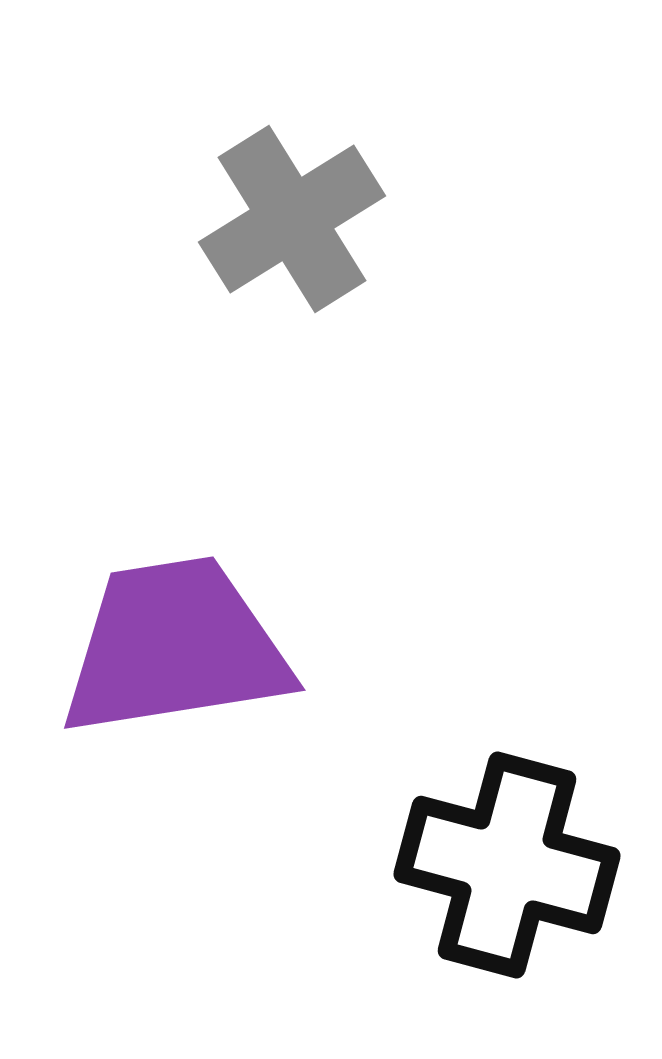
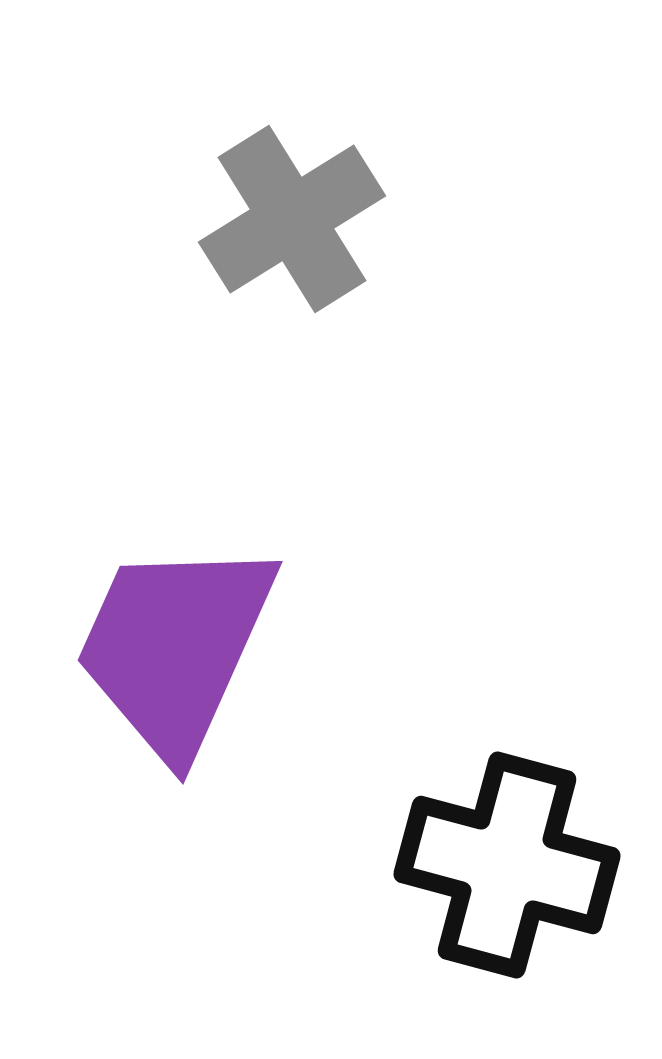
purple trapezoid: rotated 57 degrees counterclockwise
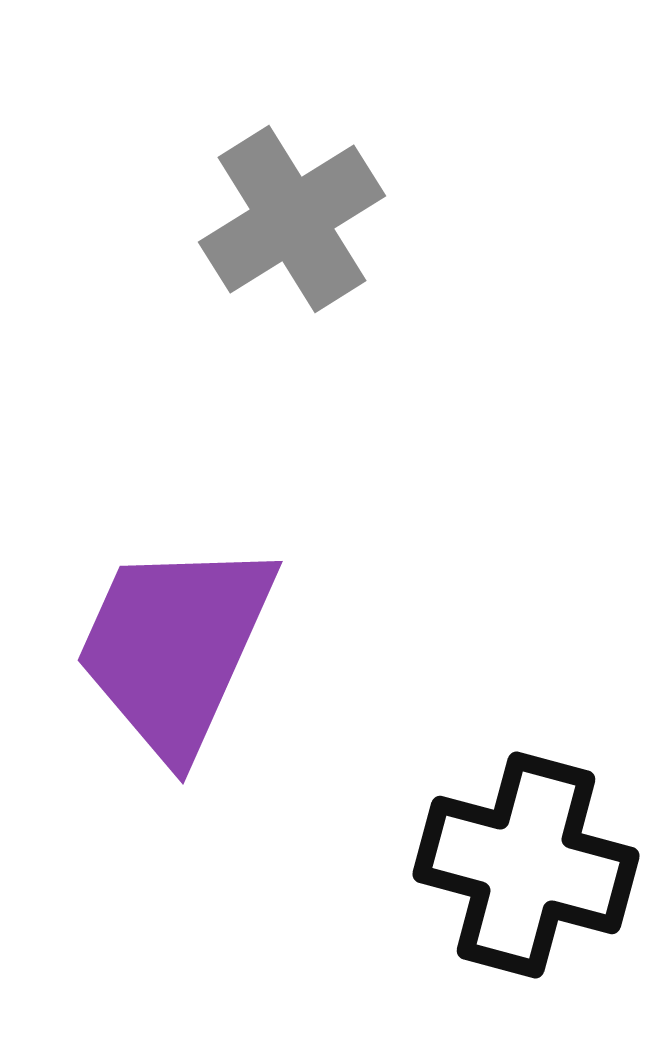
black cross: moved 19 px right
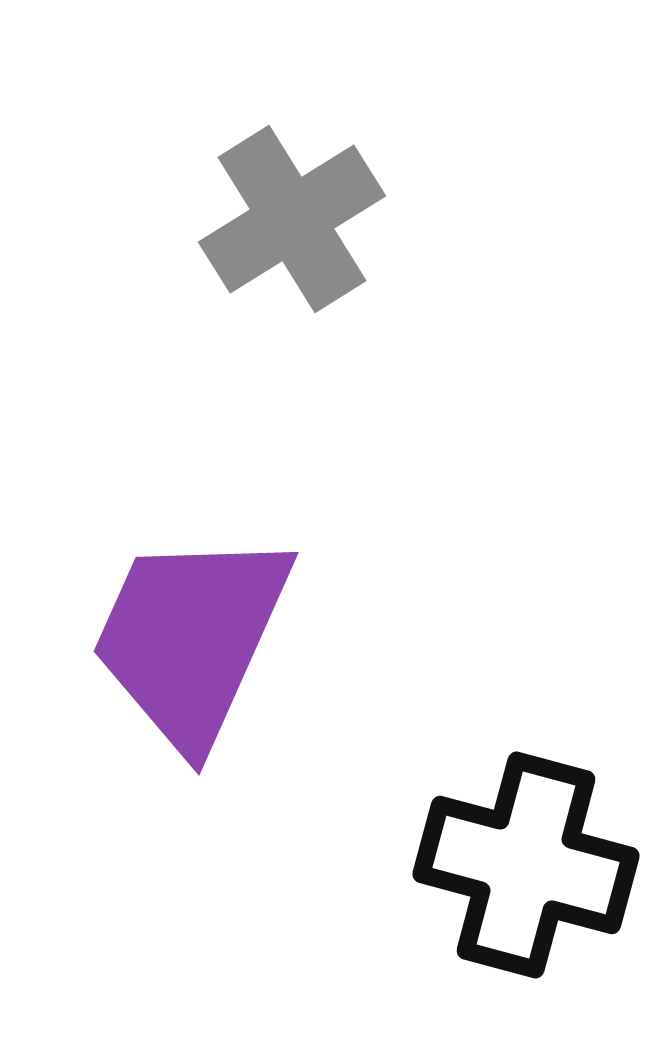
purple trapezoid: moved 16 px right, 9 px up
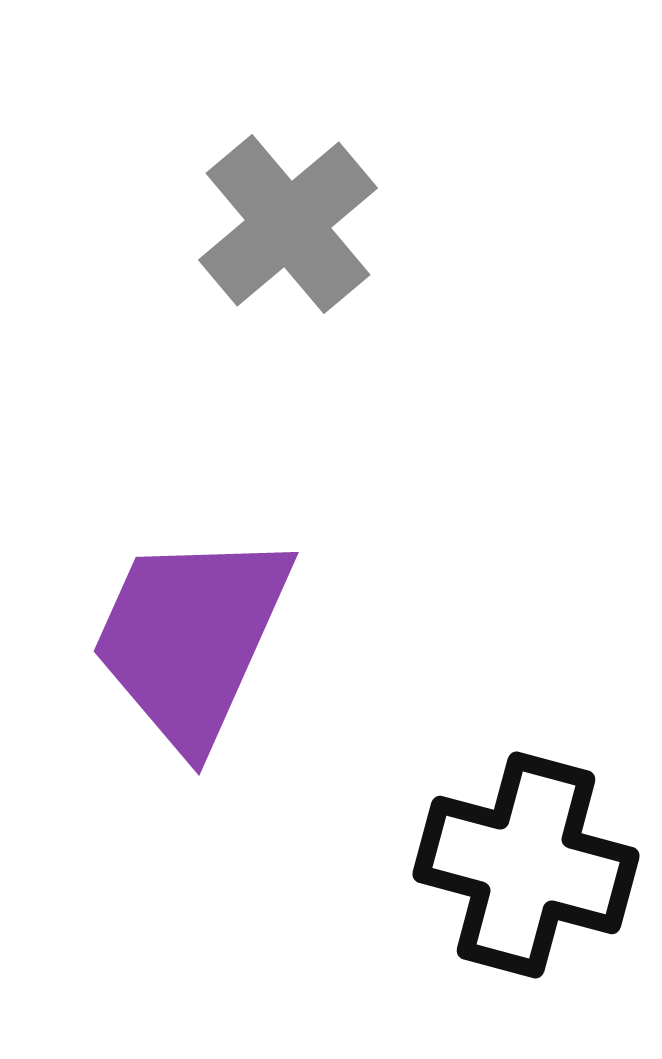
gray cross: moved 4 px left, 5 px down; rotated 8 degrees counterclockwise
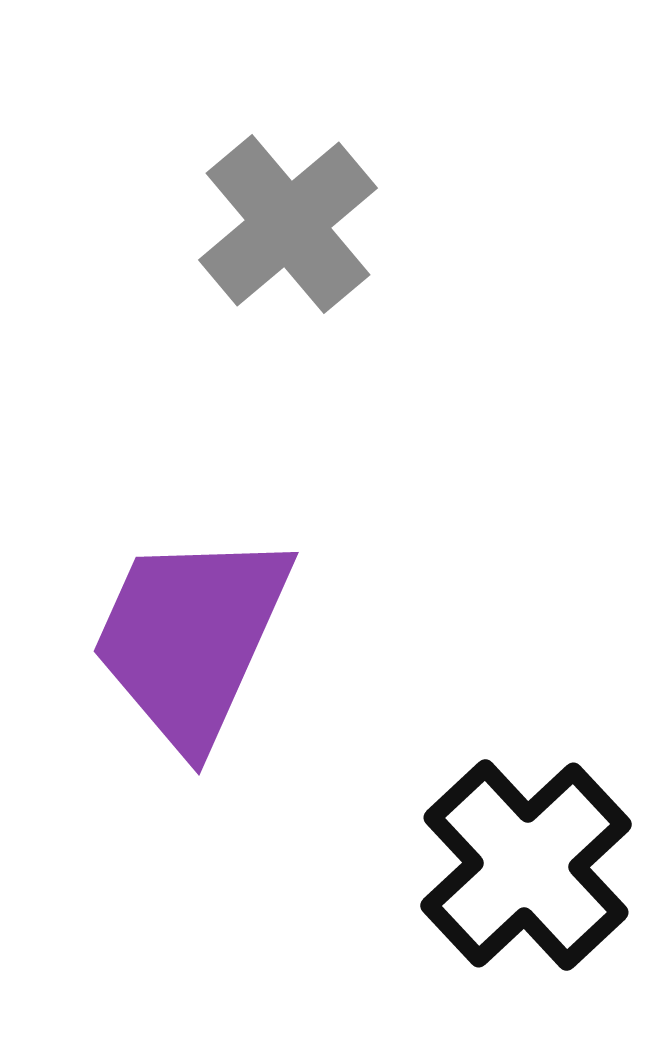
black cross: rotated 32 degrees clockwise
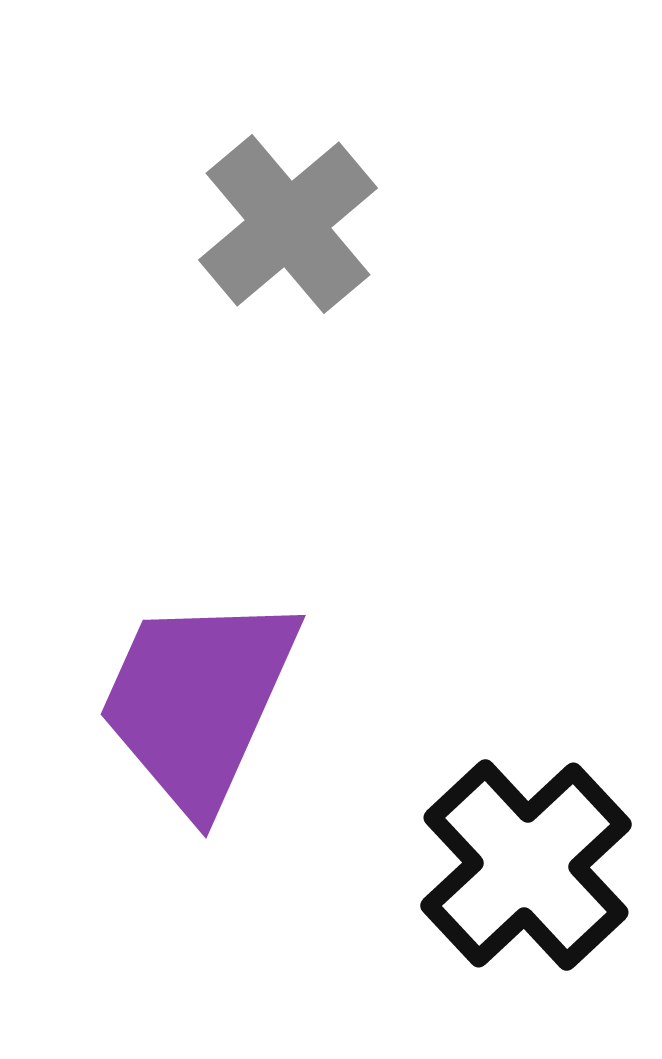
purple trapezoid: moved 7 px right, 63 px down
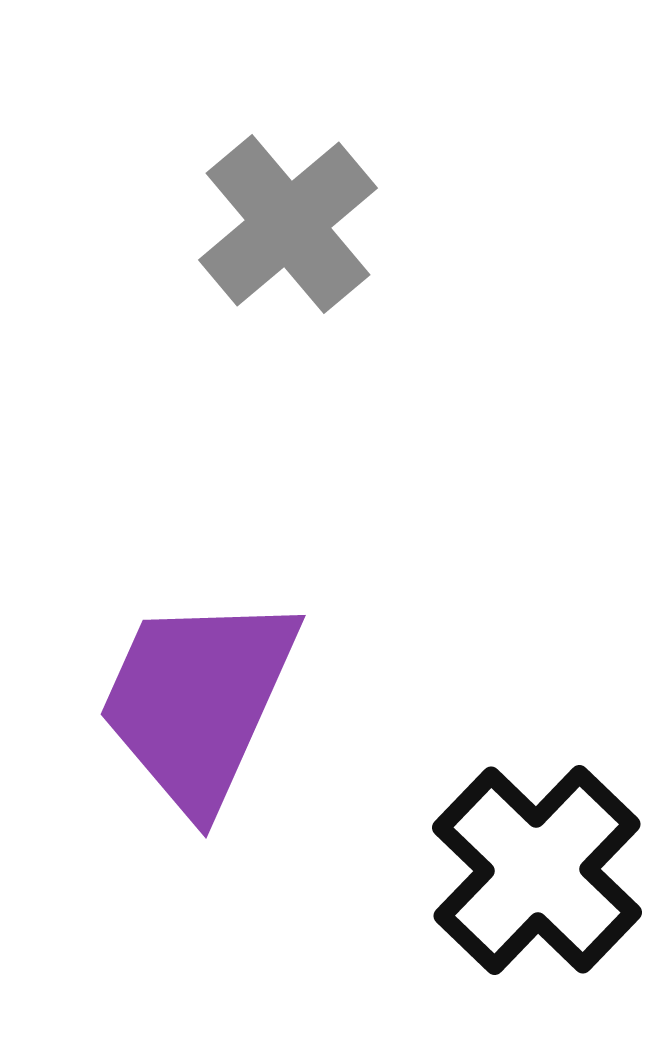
black cross: moved 11 px right, 5 px down; rotated 3 degrees counterclockwise
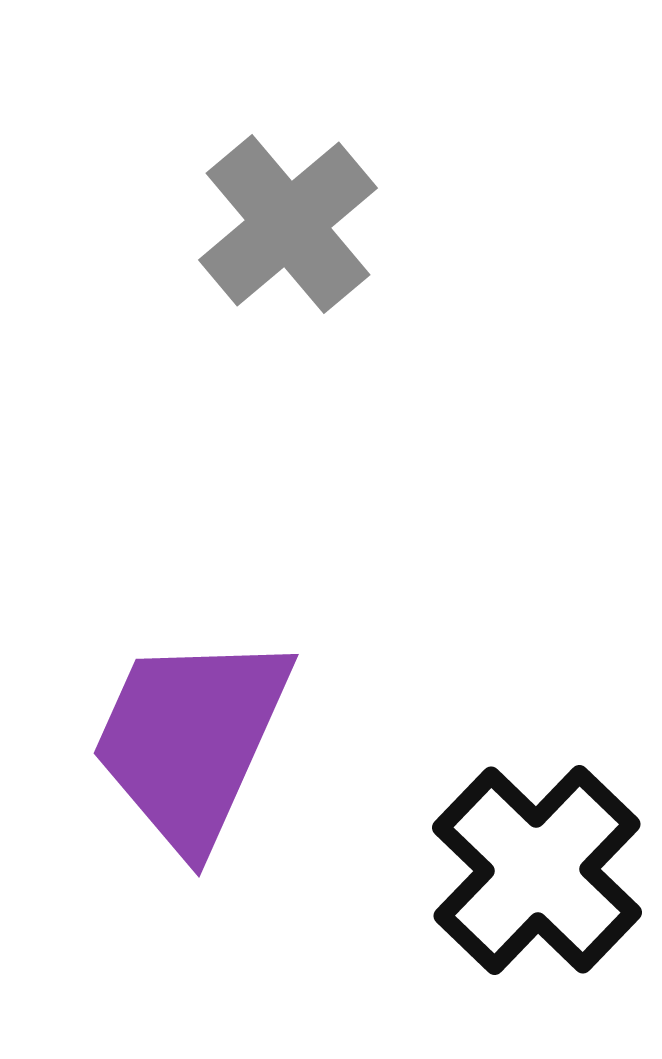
purple trapezoid: moved 7 px left, 39 px down
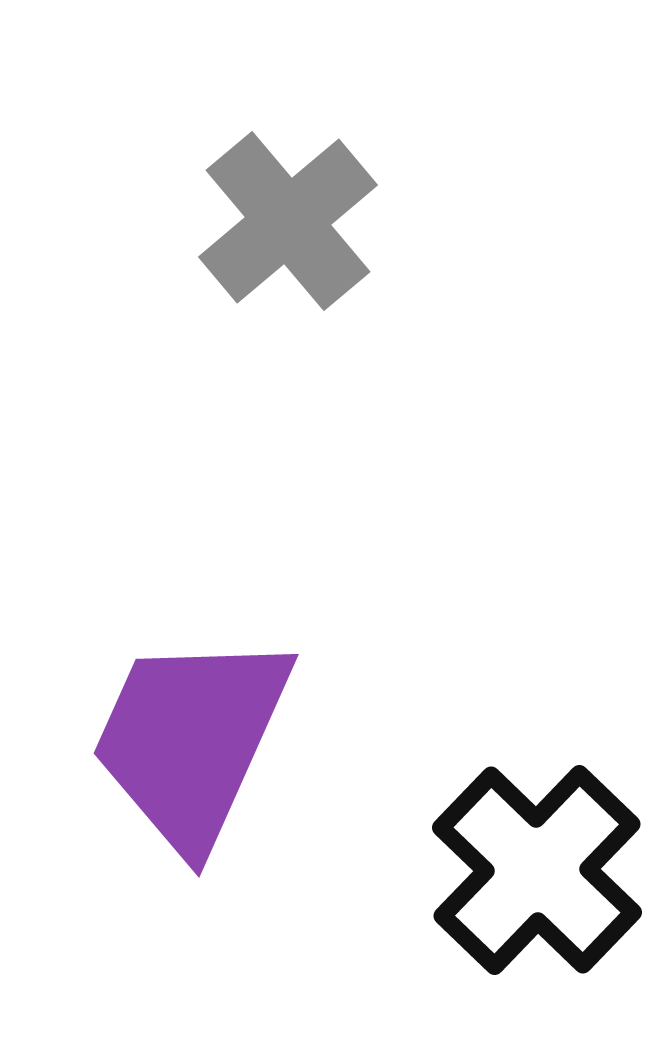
gray cross: moved 3 px up
